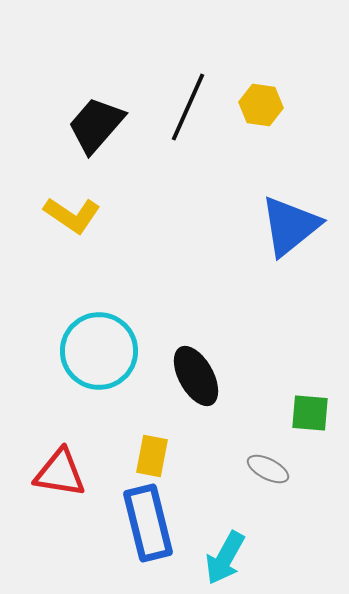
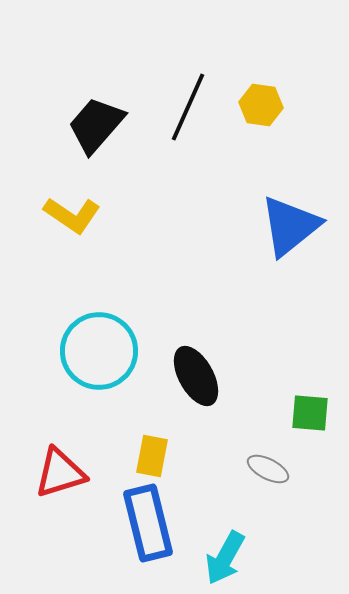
red triangle: rotated 26 degrees counterclockwise
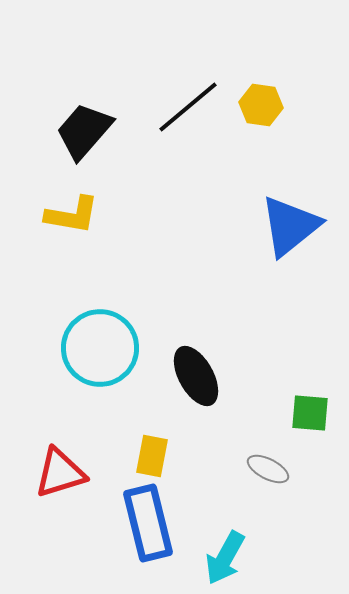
black line: rotated 26 degrees clockwise
black trapezoid: moved 12 px left, 6 px down
yellow L-shape: rotated 24 degrees counterclockwise
cyan circle: moved 1 px right, 3 px up
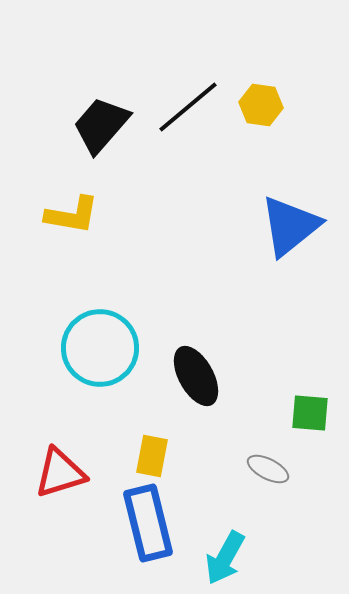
black trapezoid: moved 17 px right, 6 px up
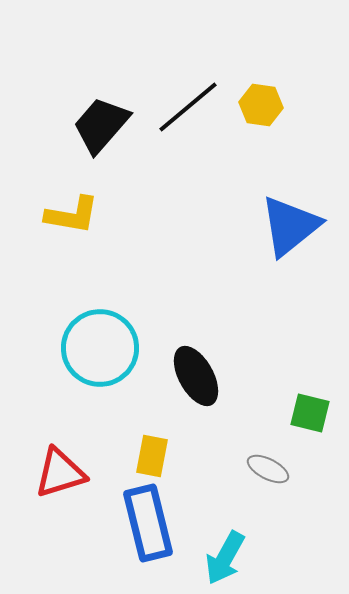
green square: rotated 9 degrees clockwise
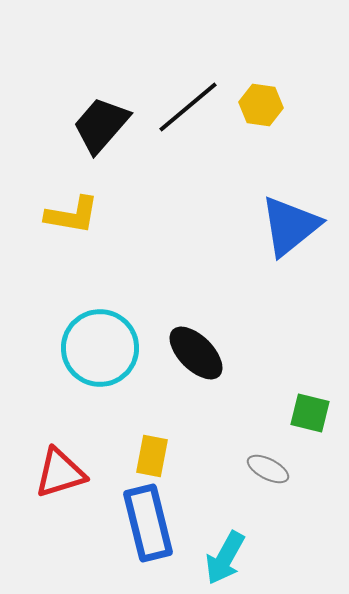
black ellipse: moved 23 px up; rotated 16 degrees counterclockwise
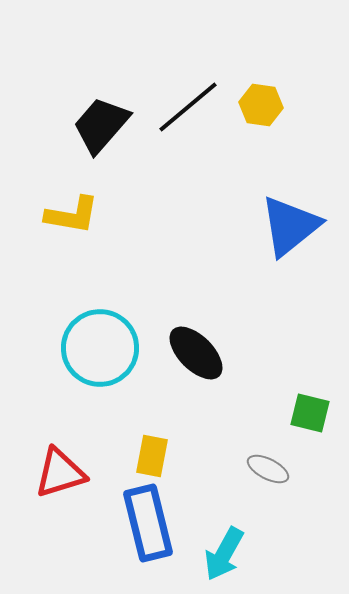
cyan arrow: moved 1 px left, 4 px up
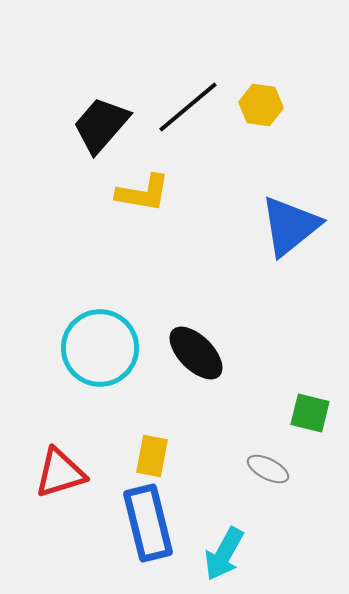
yellow L-shape: moved 71 px right, 22 px up
